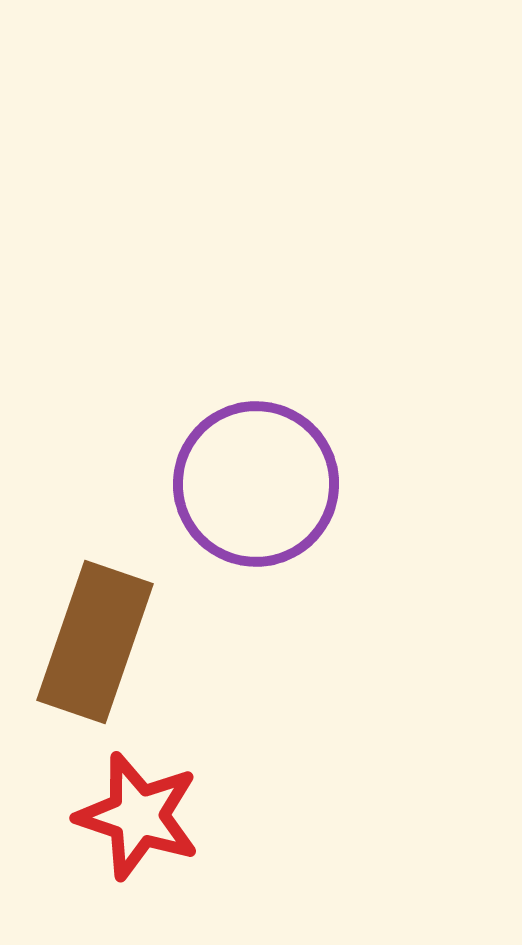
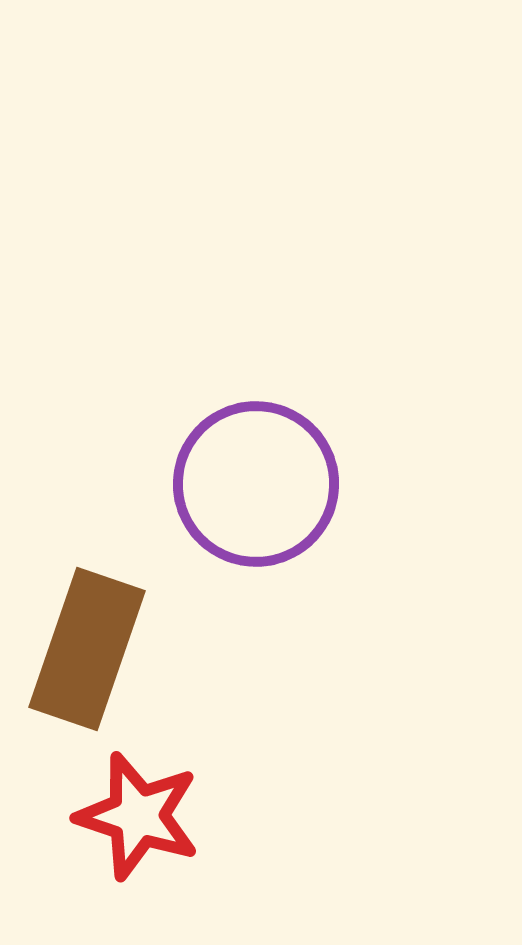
brown rectangle: moved 8 px left, 7 px down
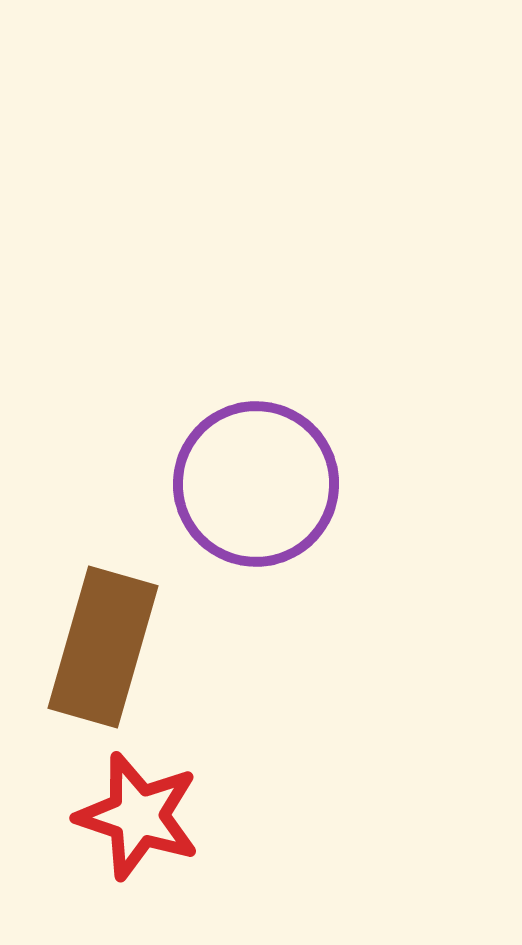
brown rectangle: moved 16 px right, 2 px up; rotated 3 degrees counterclockwise
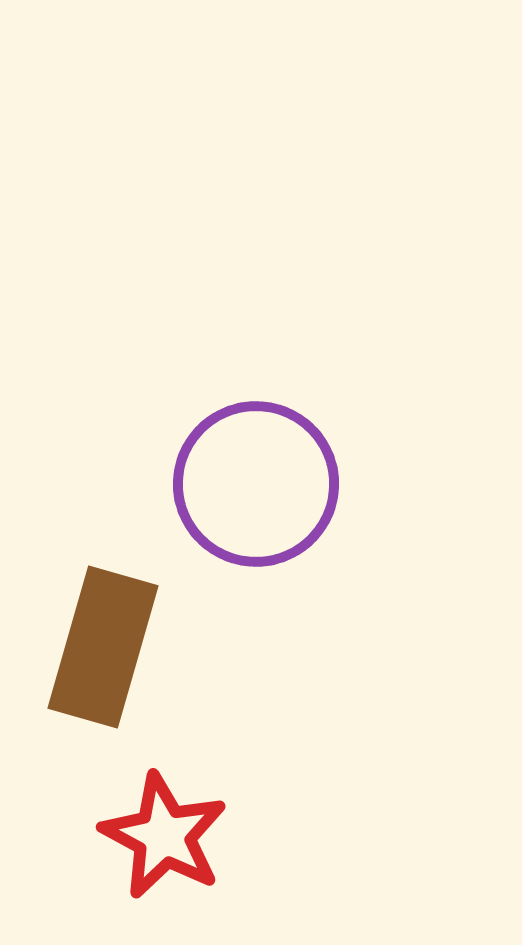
red star: moved 26 px right, 20 px down; rotated 10 degrees clockwise
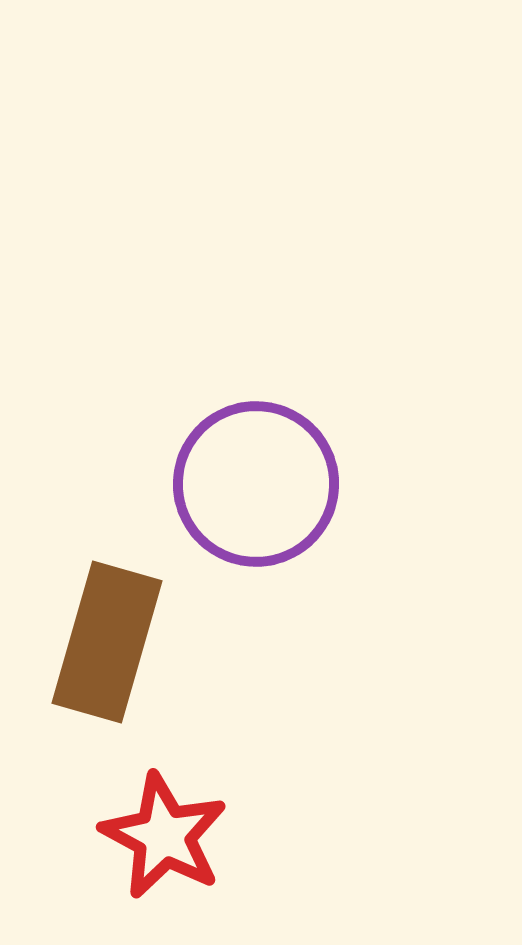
brown rectangle: moved 4 px right, 5 px up
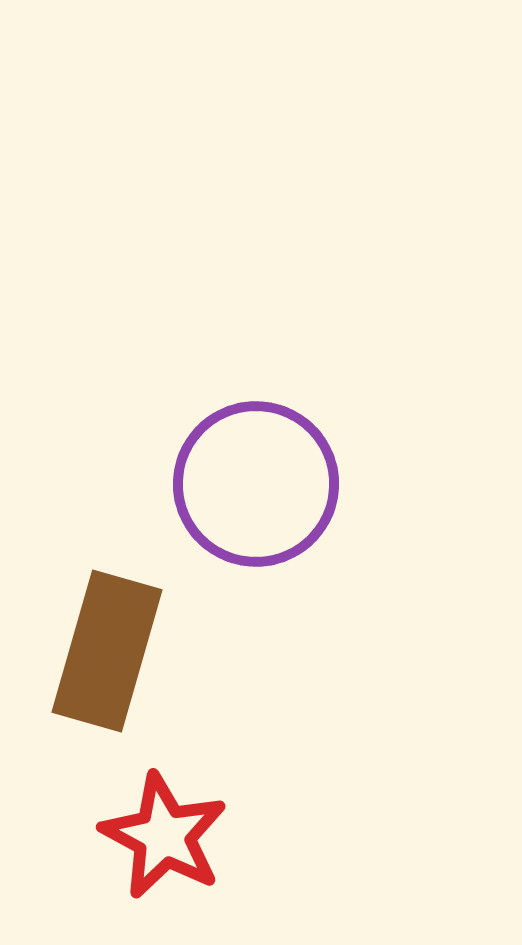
brown rectangle: moved 9 px down
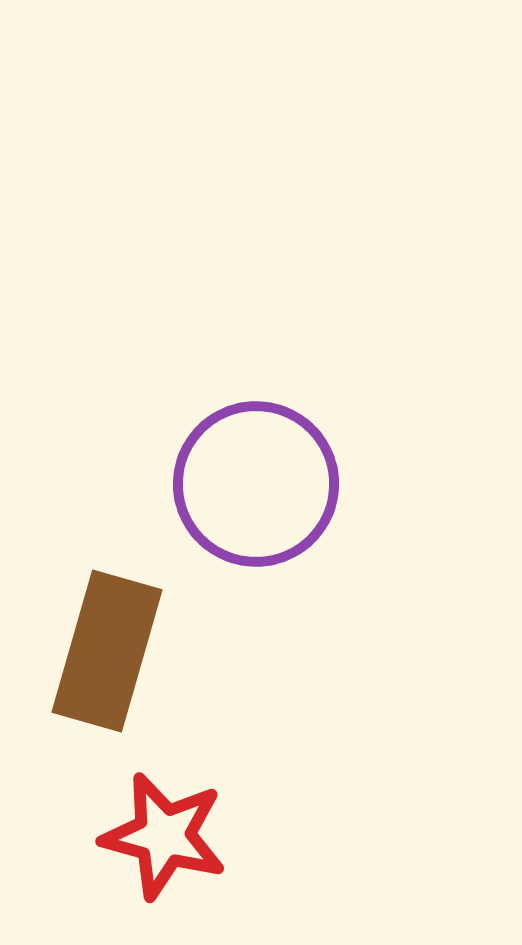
red star: rotated 13 degrees counterclockwise
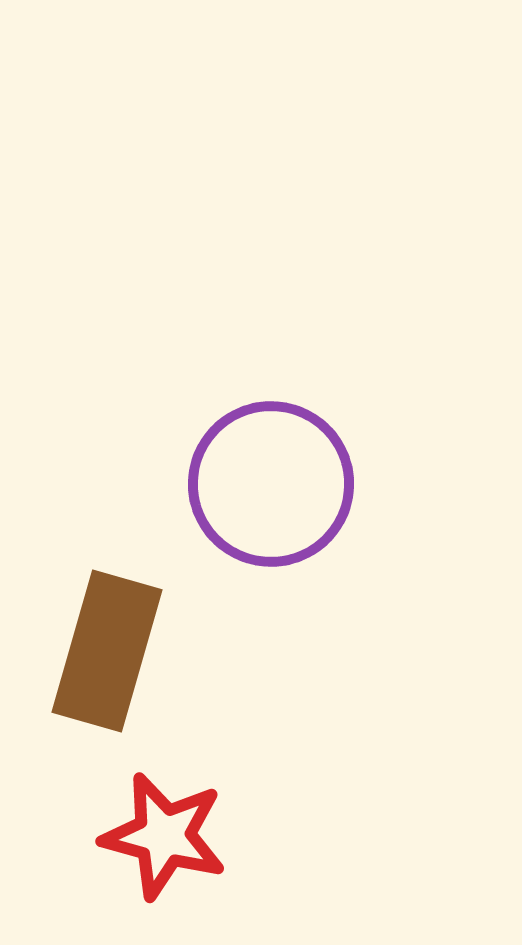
purple circle: moved 15 px right
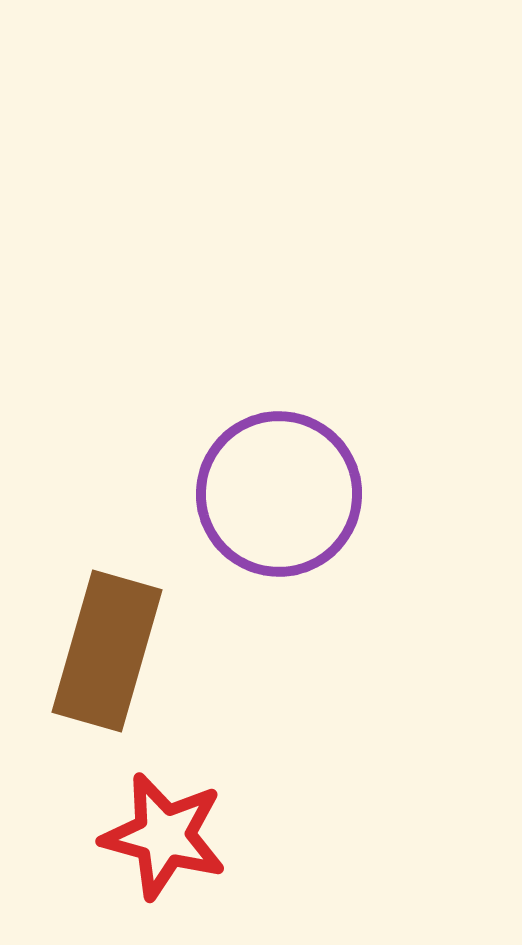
purple circle: moved 8 px right, 10 px down
